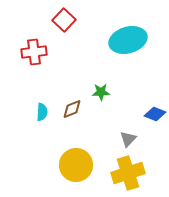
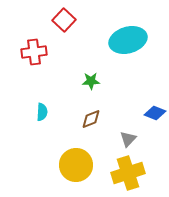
green star: moved 10 px left, 11 px up
brown diamond: moved 19 px right, 10 px down
blue diamond: moved 1 px up
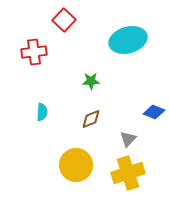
blue diamond: moved 1 px left, 1 px up
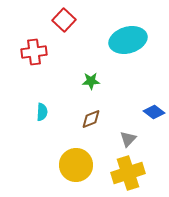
blue diamond: rotated 15 degrees clockwise
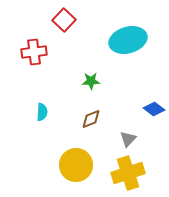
blue diamond: moved 3 px up
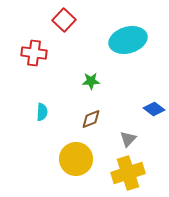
red cross: moved 1 px down; rotated 15 degrees clockwise
yellow circle: moved 6 px up
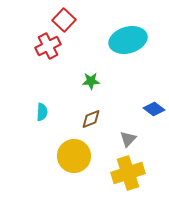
red cross: moved 14 px right, 7 px up; rotated 35 degrees counterclockwise
yellow circle: moved 2 px left, 3 px up
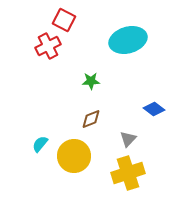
red square: rotated 15 degrees counterclockwise
cyan semicircle: moved 2 px left, 32 px down; rotated 144 degrees counterclockwise
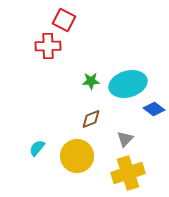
cyan ellipse: moved 44 px down
red cross: rotated 25 degrees clockwise
gray triangle: moved 3 px left
cyan semicircle: moved 3 px left, 4 px down
yellow circle: moved 3 px right
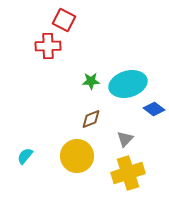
cyan semicircle: moved 12 px left, 8 px down
